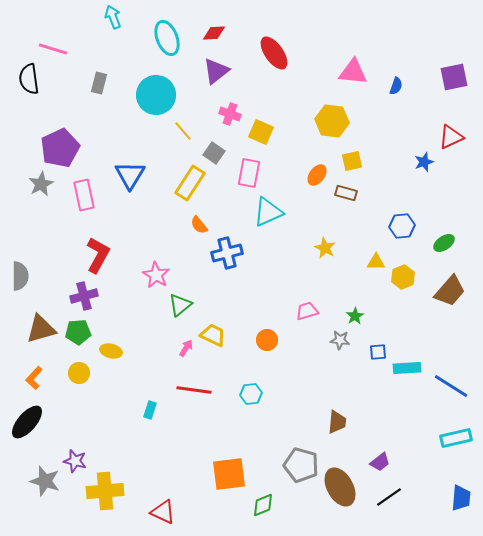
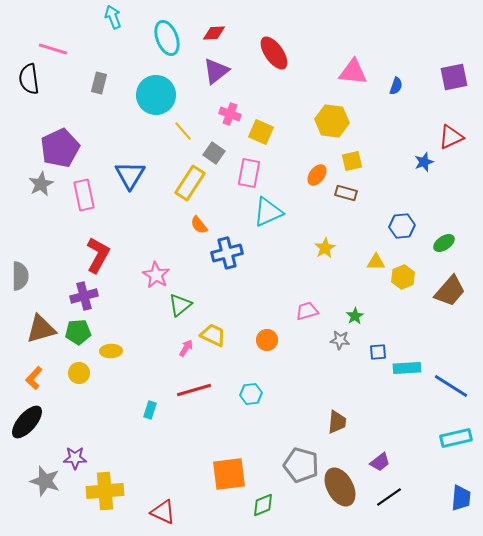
yellow star at (325, 248): rotated 15 degrees clockwise
yellow ellipse at (111, 351): rotated 15 degrees counterclockwise
red line at (194, 390): rotated 24 degrees counterclockwise
purple star at (75, 461): moved 3 px up; rotated 15 degrees counterclockwise
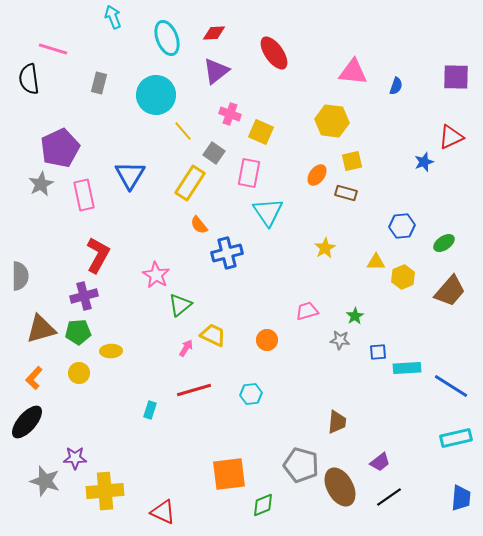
purple square at (454, 77): moved 2 px right; rotated 12 degrees clockwise
cyan triangle at (268, 212): rotated 40 degrees counterclockwise
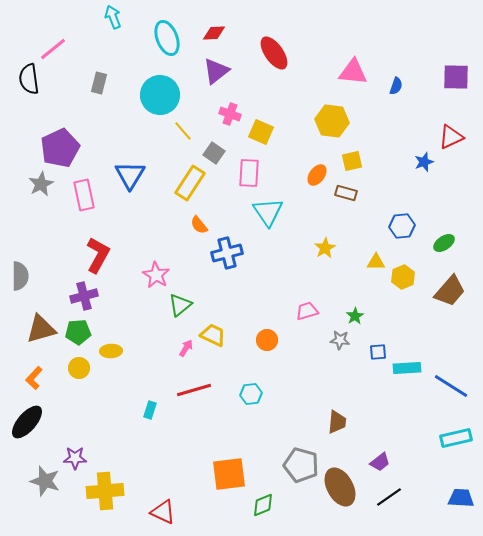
pink line at (53, 49): rotated 56 degrees counterclockwise
cyan circle at (156, 95): moved 4 px right
pink rectangle at (249, 173): rotated 8 degrees counterclockwise
yellow circle at (79, 373): moved 5 px up
blue trapezoid at (461, 498): rotated 92 degrees counterclockwise
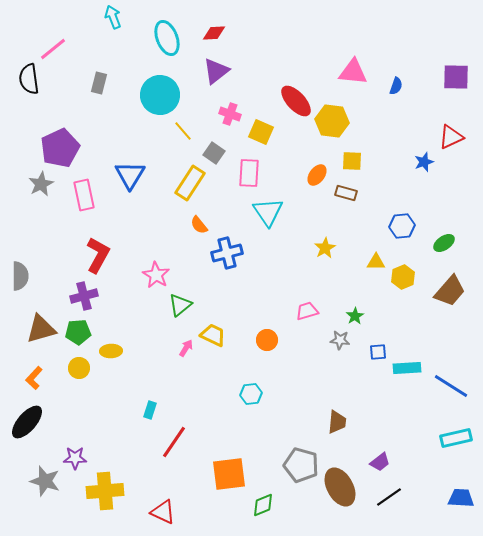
red ellipse at (274, 53): moved 22 px right, 48 px down; rotated 8 degrees counterclockwise
yellow square at (352, 161): rotated 15 degrees clockwise
red line at (194, 390): moved 20 px left, 52 px down; rotated 40 degrees counterclockwise
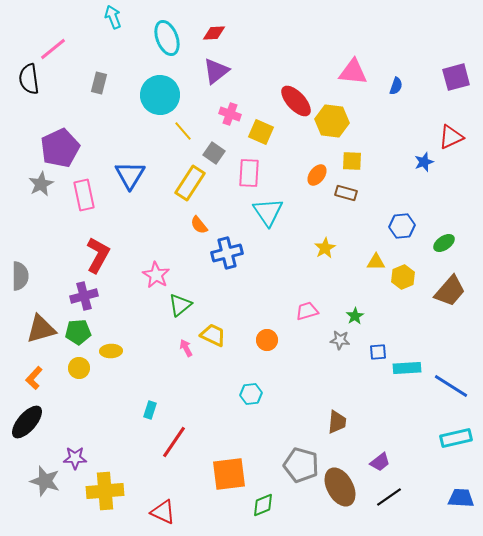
purple square at (456, 77): rotated 16 degrees counterclockwise
pink arrow at (186, 348): rotated 60 degrees counterclockwise
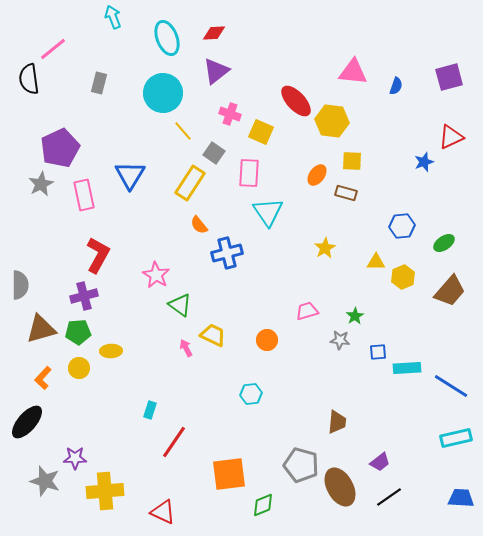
purple square at (456, 77): moved 7 px left
cyan circle at (160, 95): moved 3 px right, 2 px up
gray semicircle at (20, 276): moved 9 px down
green triangle at (180, 305): rotated 45 degrees counterclockwise
orange L-shape at (34, 378): moved 9 px right
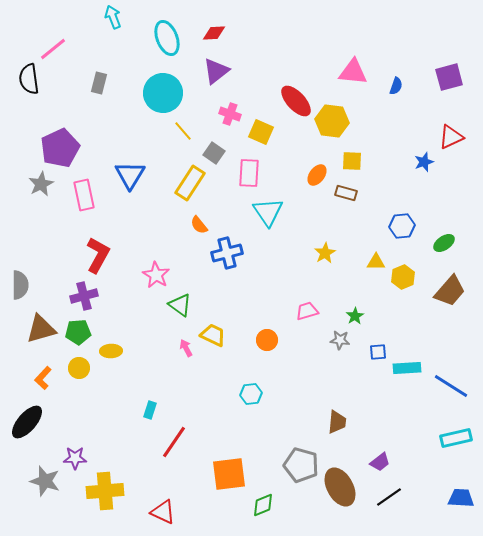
yellow star at (325, 248): moved 5 px down
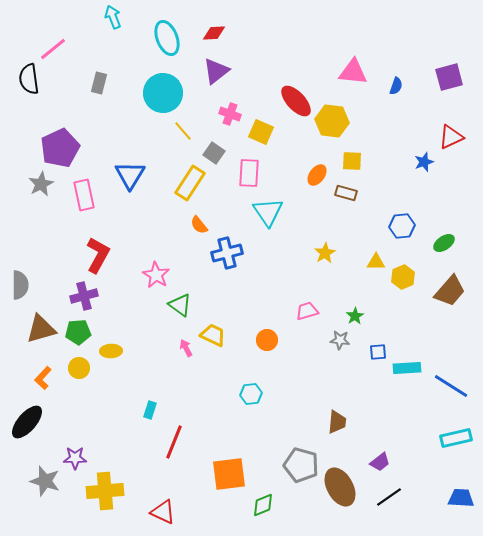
red line at (174, 442): rotated 12 degrees counterclockwise
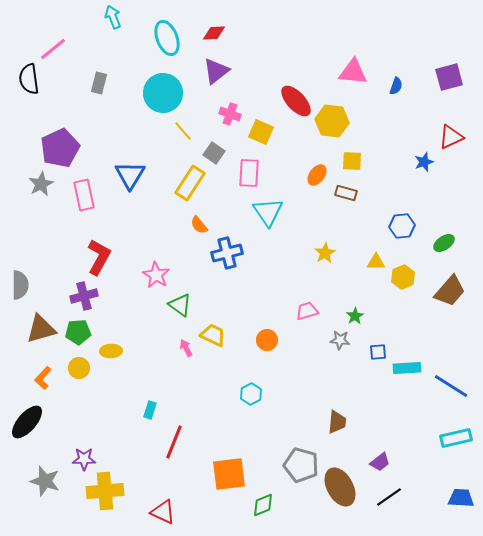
red L-shape at (98, 255): moved 1 px right, 2 px down
cyan hexagon at (251, 394): rotated 20 degrees counterclockwise
purple star at (75, 458): moved 9 px right, 1 px down
